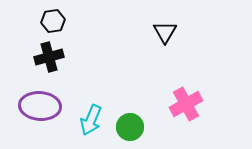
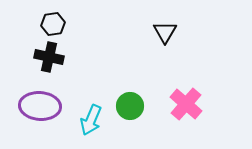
black hexagon: moved 3 px down
black cross: rotated 28 degrees clockwise
pink cross: rotated 20 degrees counterclockwise
green circle: moved 21 px up
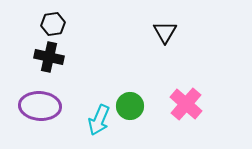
cyan arrow: moved 8 px right
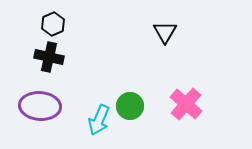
black hexagon: rotated 15 degrees counterclockwise
